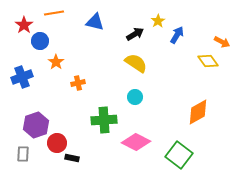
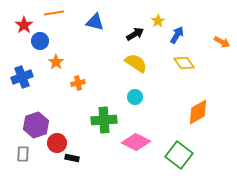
yellow diamond: moved 24 px left, 2 px down
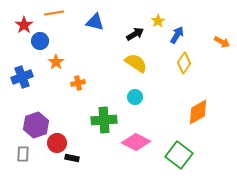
yellow diamond: rotated 70 degrees clockwise
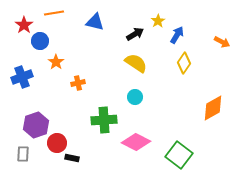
orange diamond: moved 15 px right, 4 px up
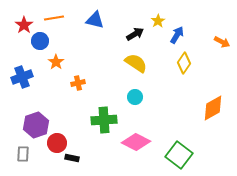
orange line: moved 5 px down
blue triangle: moved 2 px up
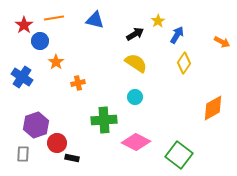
blue cross: rotated 35 degrees counterclockwise
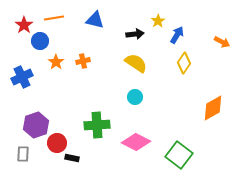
black arrow: rotated 24 degrees clockwise
blue cross: rotated 30 degrees clockwise
orange cross: moved 5 px right, 22 px up
green cross: moved 7 px left, 5 px down
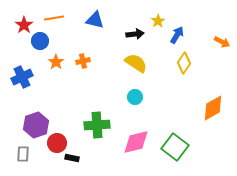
pink diamond: rotated 40 degrees counterclockwise
green square: moved 4 px left, 8 px up
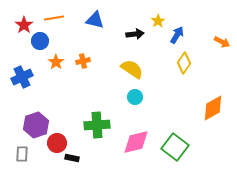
yellow semicircle: moved 4 px left, 6 px down
gray rectangle: moved 1 px left
